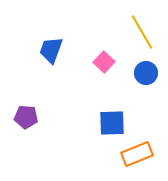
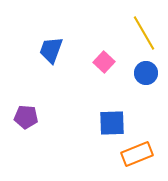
yellow line: moved 2 px right, 1 px down
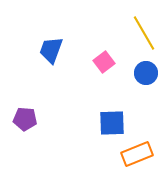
pink square: rotated 10 degrees clockwise
purple pentagon: moved 1 px left, 2 px down
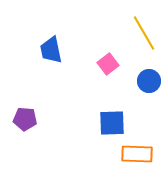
blue trapezoid: rotated 32 degrees counterclockwise
pink square: moved 4 px right, 2 px down
blue circle: moved 3 px right, 8 px down
orange rectangle: rotated 24 degrees clockwise
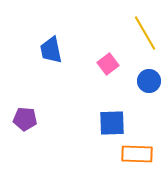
yellow line: moved 1 px right
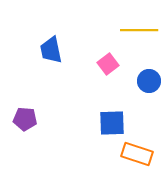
yellow line: moved 6 px left, 3 px up; rotated 60 degrees counterclockwise
orange rectangle: rotated 16 degrees clockwise
